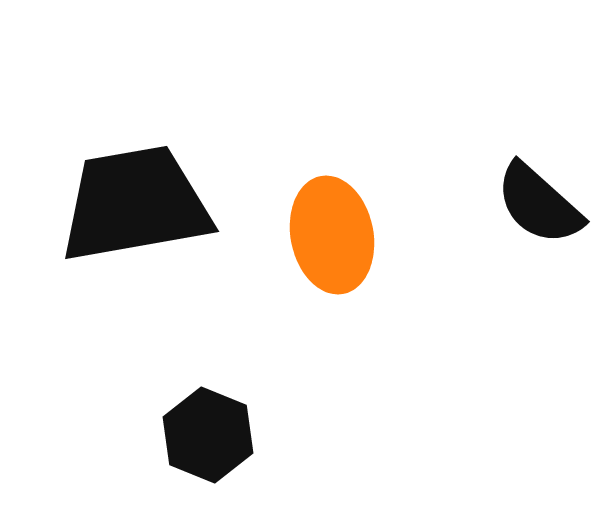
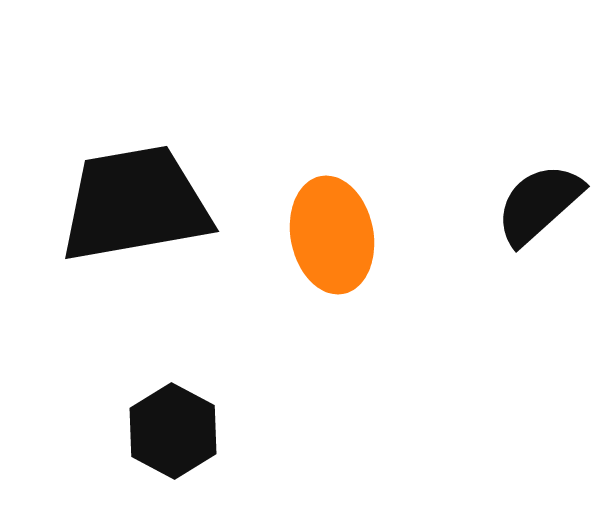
black semicircle: rotated 96 degrees clockwise
black hexagon: moved 35 px left, 4 px up; rotated 6 degrees clockwise
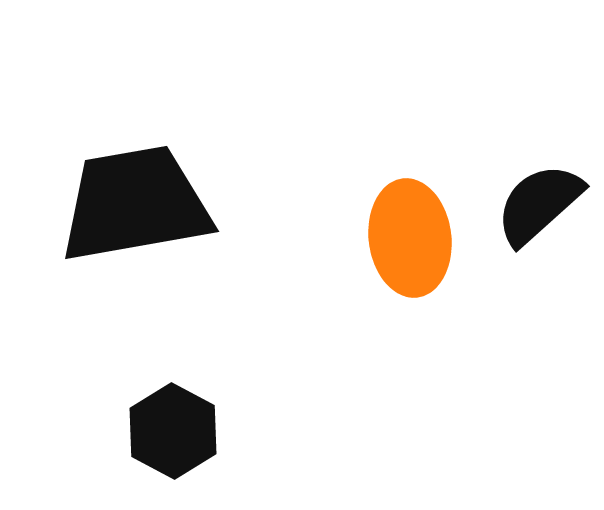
orange ellipse: moved 78 px right, 3 px down; rotated 4 degrees clockwise
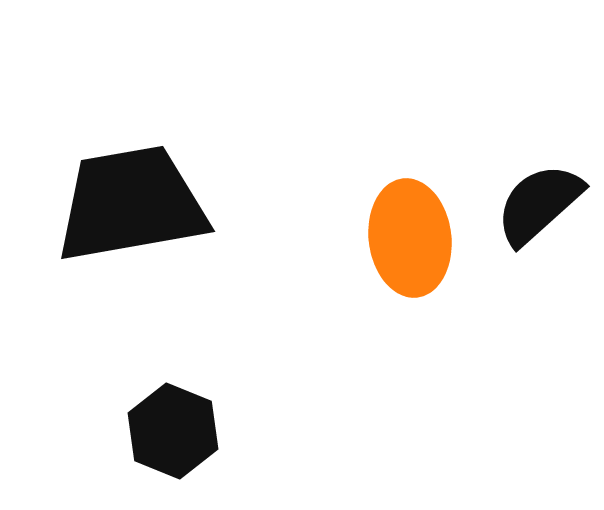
black trapezoid: moved 4 px left
black hexagon: rotated 6 degrees counterclockwise
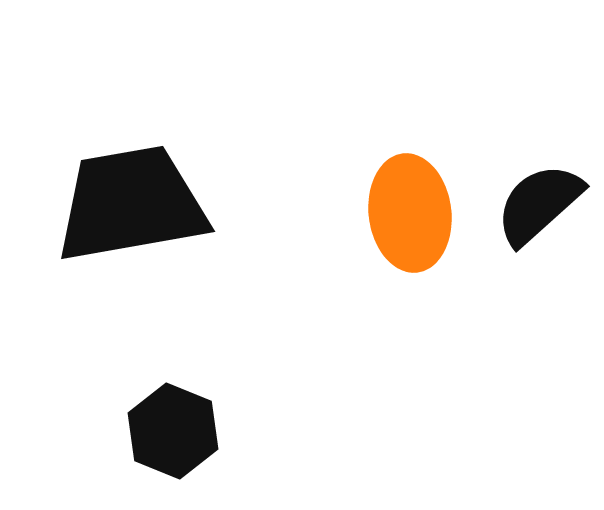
orange ellipse: moved 25 px up
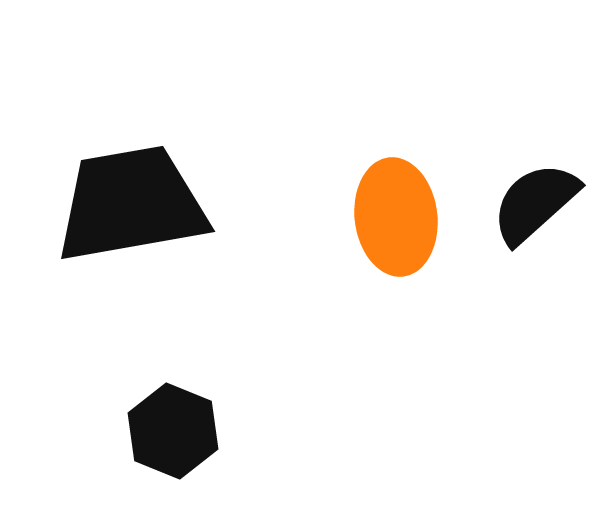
black semicircle: moved 4 px left, 1 px up
orange ellipse: moved 14 px left, 4 px down
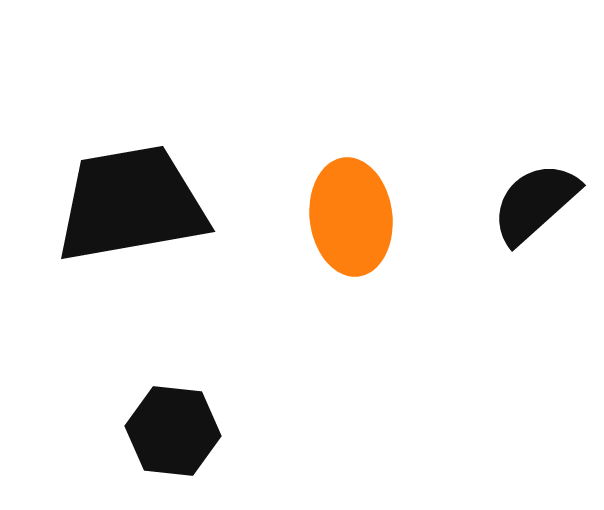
orange ellipse: moved 45 px left
black hexagon: rotated 16 degrees counterclockwise
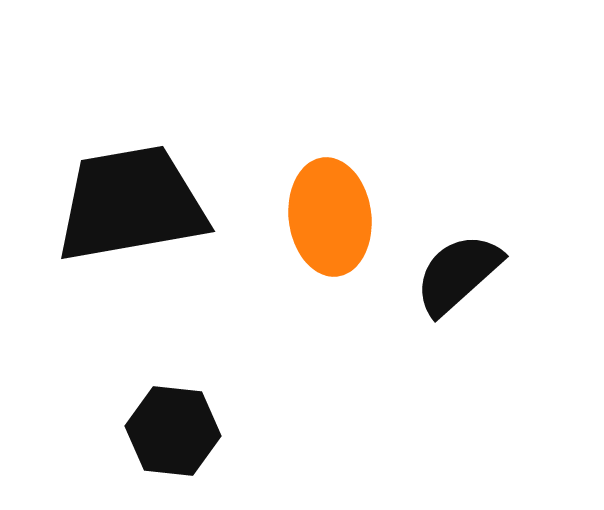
black semicircle: moved 77 px left, 71 px down
orange ellipse: moved 21 px left
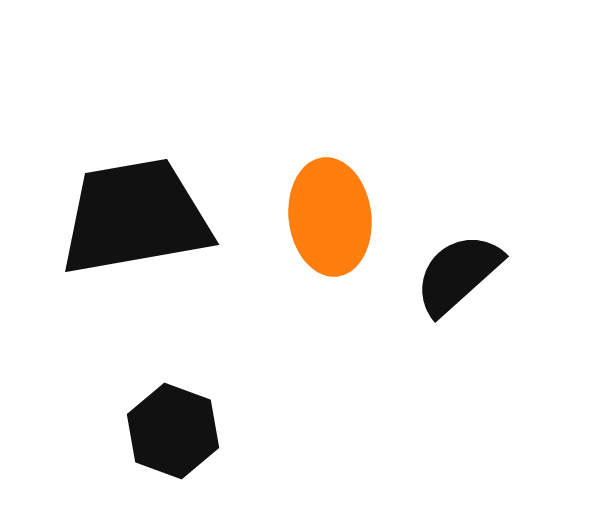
black trapezoid: moved 4 px right, 13 px down
black hexagon: rotated 14 degrees clockwise
